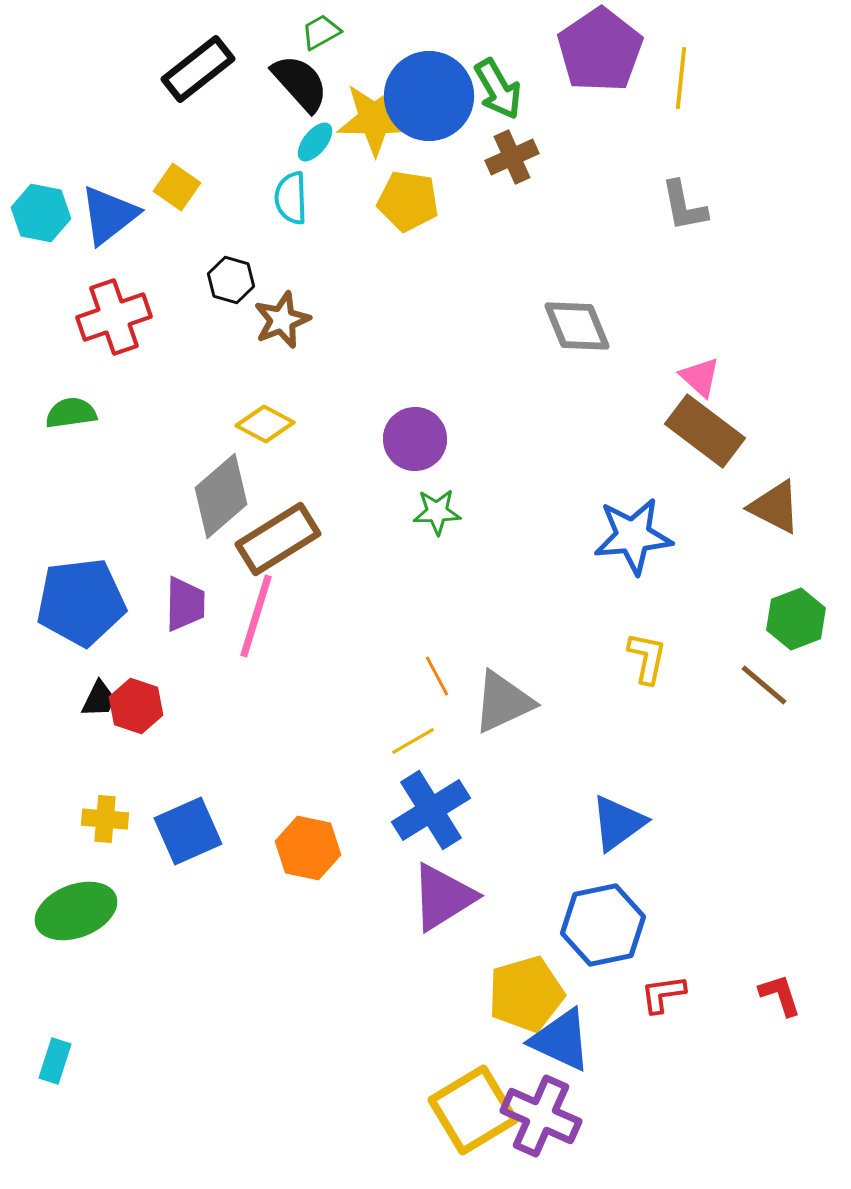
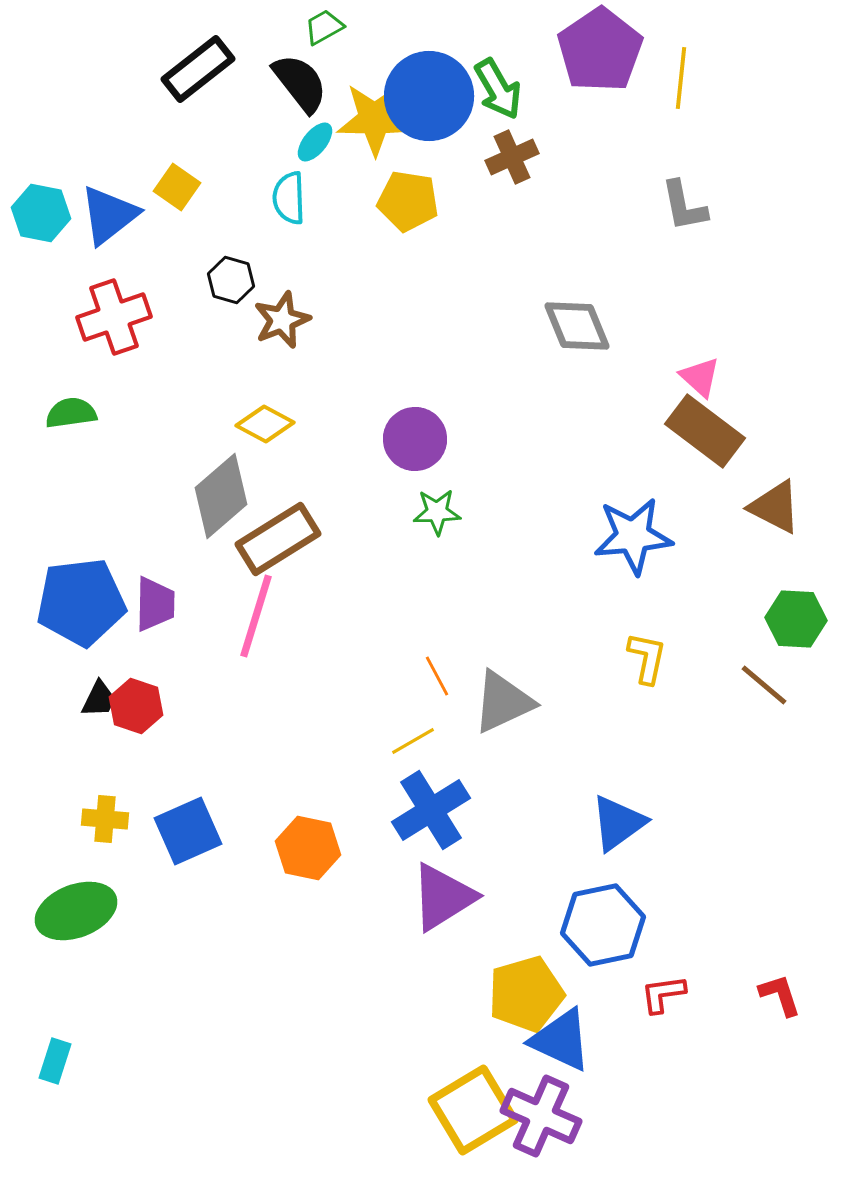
green trapezoid at (321, 32): moved 3 px right, 5 px up
black semicircle at (300, 83): rotated 4 degrees clockwise
cyan semicircle at (291, 198): moved 2 px left
purple trapezoid at (185, 604): moved 30 px left
green hexagon at (796, 619): rotated 24 degrees clockwise
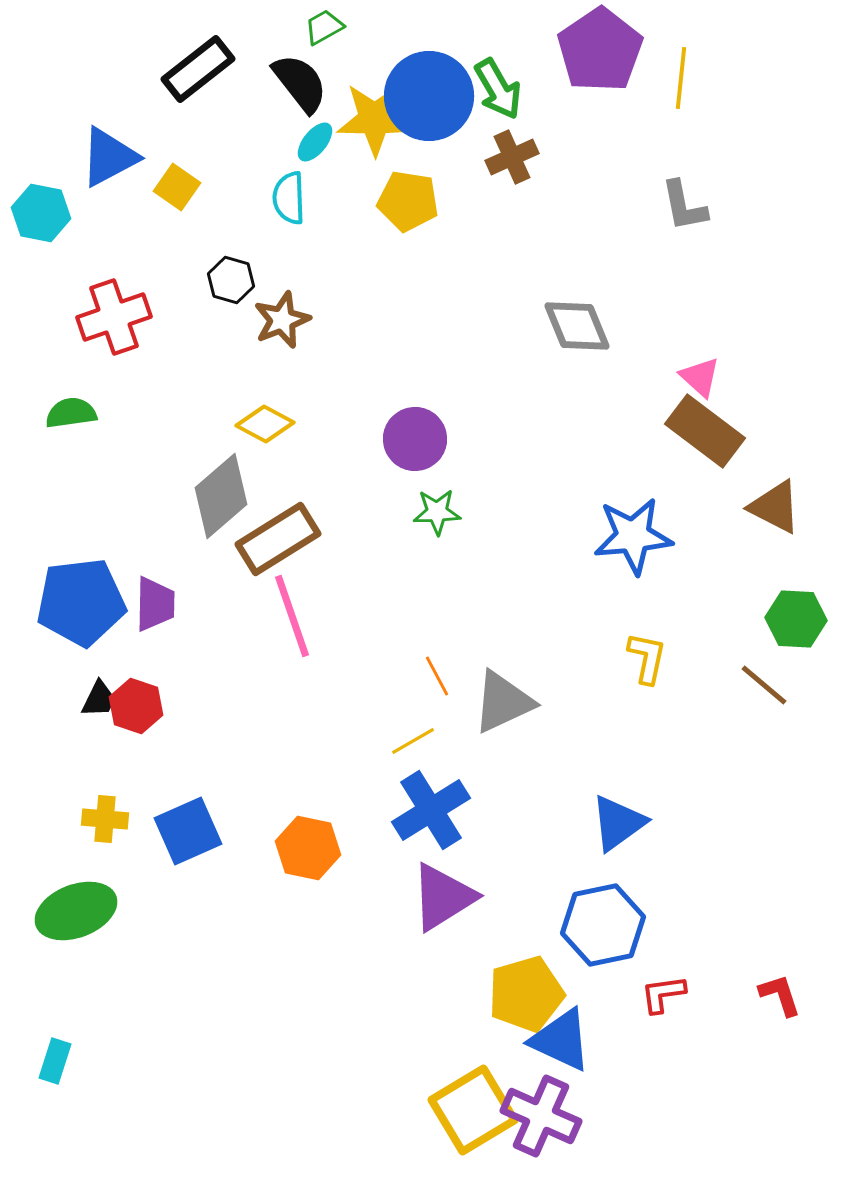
blue triangle at (109, 215): moved 58 px up; rotated 10 degrees clockwise
pink line at (256, 616): moved 36 px right; rotated 36 degrees counterclockwise
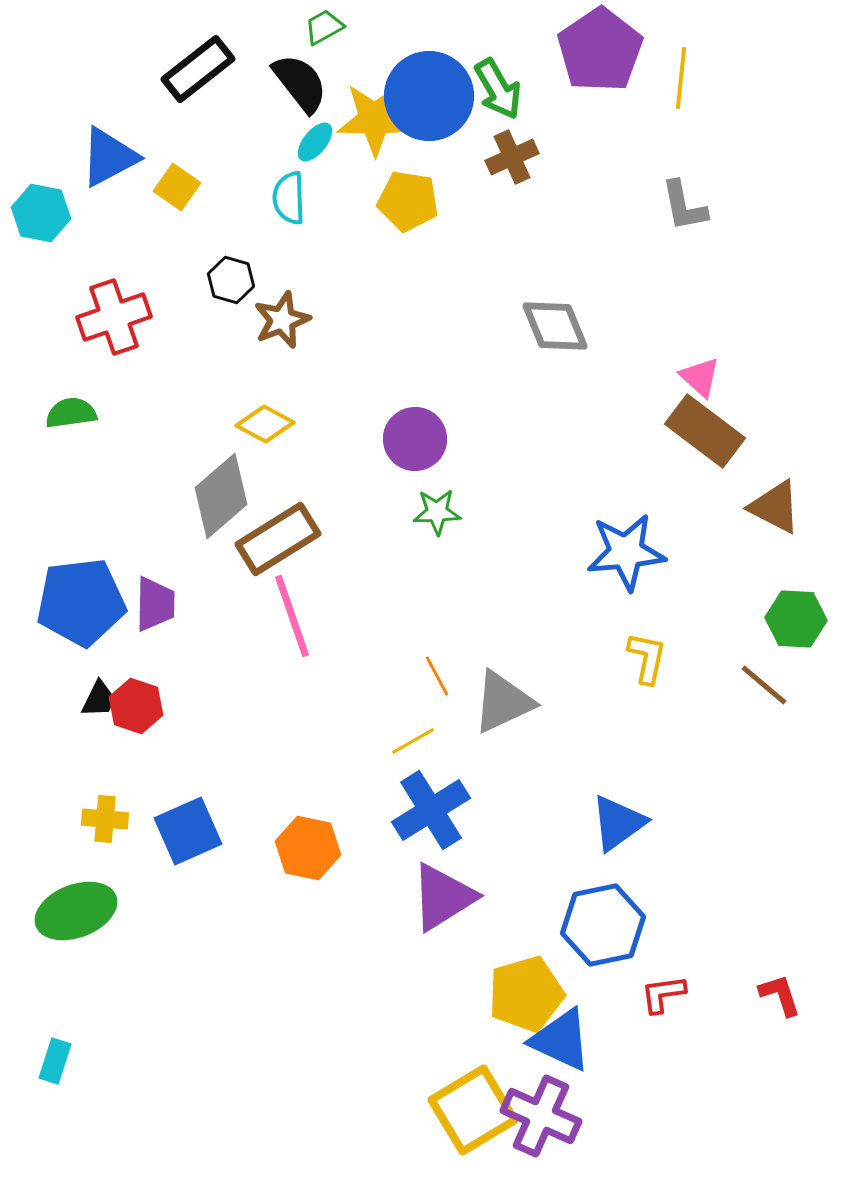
gray diamond at (577, 326): moved 22 px left
blue star at (633, 536): moved 7 px left, 16 px down
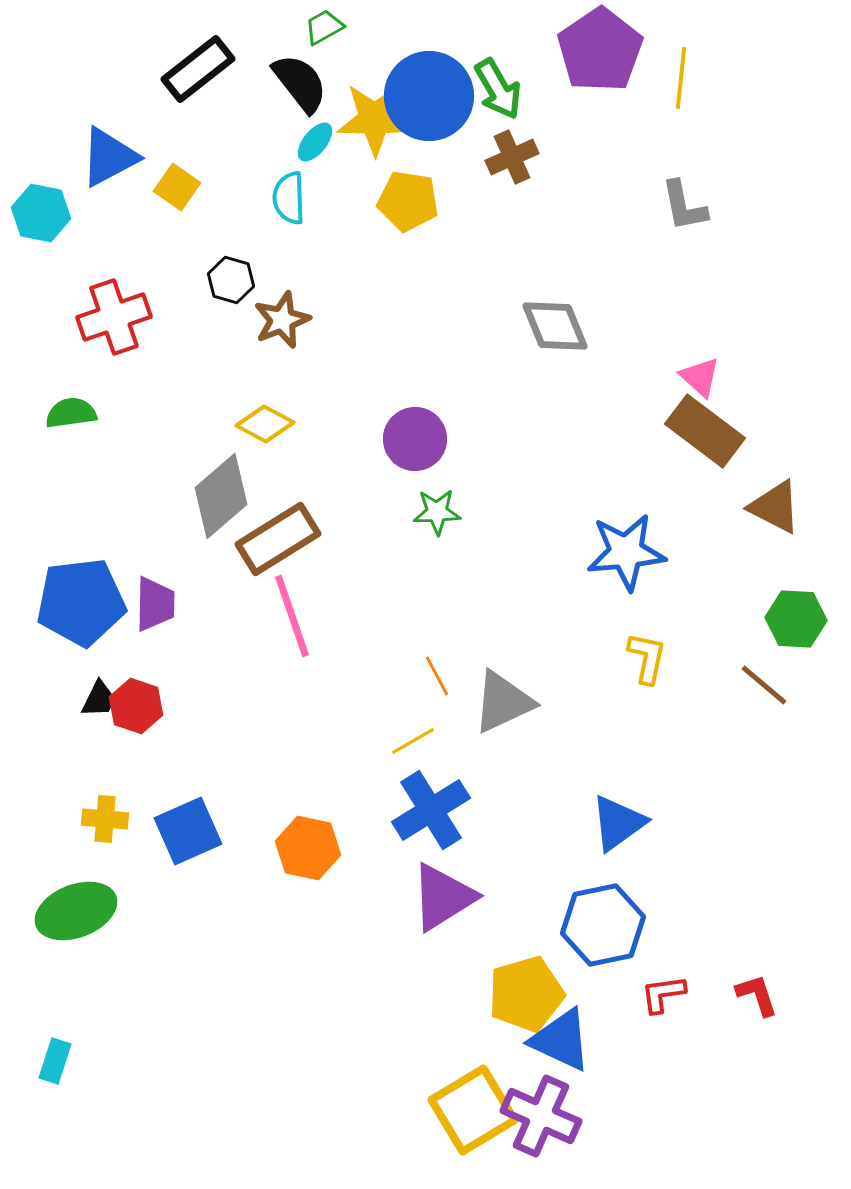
red L-shape at (780, 995): moved 23 px left
